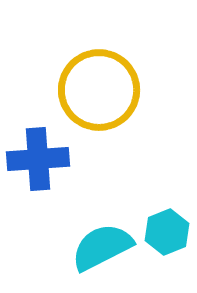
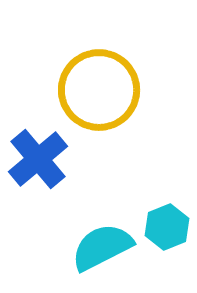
blue cross: rotated 36 degrees counterclockwise
cyan hexagon: moved 5 px up
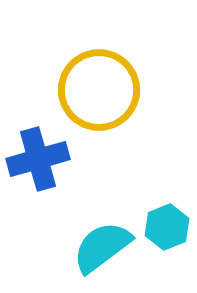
blue cross: rotated 24 degrees clockwise
cyan semicircle: rotated 10 degrees counterclockwise
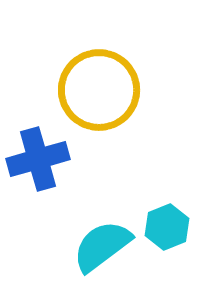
cyan semicircle: moved 1 px up
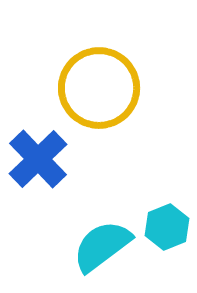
yellow circle: moved 2 px up
blue cross: rotated 28 degrees counterclockwise
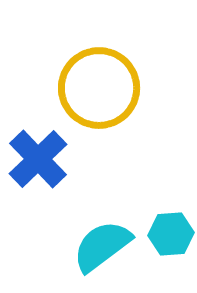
cyan hexagon: moved 4 px right, 7 px down; rotated 18 degrees clockwise
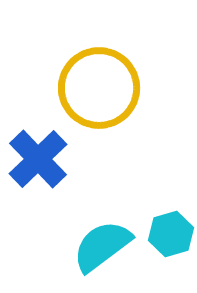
cyan hexagon: rotated 12 degrees counterclockwise
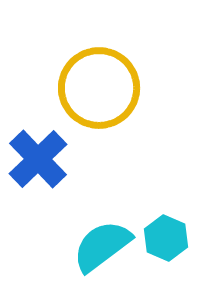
cyan hexagon: moved 5 px left, 4 px down; rotated 21 degrees counterclockwise
